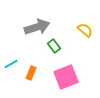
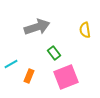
yellow semicircle: rotated 140 degrees counterclockwise
green rectangle: moved 7 px down
orange rectangle: moved 2 px left, 3 px down
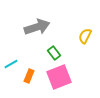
yellow semicircle: moved 6 px down; rotated 35 degrees clockwise
pink square: moved 7 px left
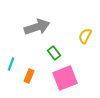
cyan line: rotated 40 degrees counterclockwise
pink square: moved 6 px right, 1 px down
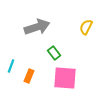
yellow semicircle: moved 1 px right, 9 px up
cyan line: moved 2 px down
pink square: rotated 25 degrees clockwise
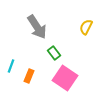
gray arrow: rotated 75 degrees clockwise
pink square: rotated 30 degrees clockwise
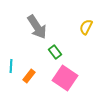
green rectangle: moved 1 px right, 1 px up
cyan line: rotated 16 degrees counterclockwise
orange rectangle: rotated 16 degrees clockwise
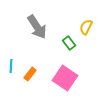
green rectangle: moved 14 px right, 9 px up
orange rectangle: moved 1 px right, 2 px up
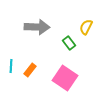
gray arrow: rotated 55 degrees counterclockwise
orange rectangle: moved 4 px up
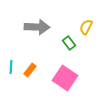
cyan line: moved 1 px down
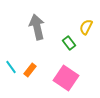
gray arrow: rotated 105 degrees counterclockwise
cyan line: rotated 40 degrees counterclockwise
pink square: moved 1 px right
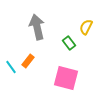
orange rectangle: moved 2 px left, 9 px up
pink square: rotated 20 degrees counterclockwise
